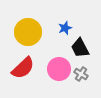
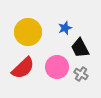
pink circle: moved 2 px left, 2 px up
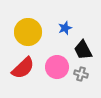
black trapezoid: moved 3 px right, 2 px down
gray cross: rotated 16 degrees counterclockwise
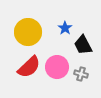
blue star: rotated 16 degrees counterclockwise
black trapezoid: moved 5 px up
red semicircle: moved 6 px right, 1 px up
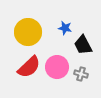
blue star: rotated 24 degrees counterclockwise
